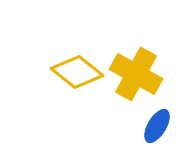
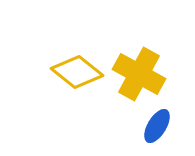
yellow cross: moved 3 px right
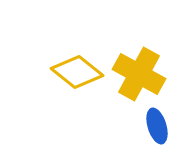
blue ellipse: rotated 48 degrees counterclockwise
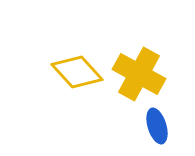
yellow diamond: rotated 9 degrees clockwise
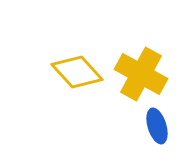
yellow cross: moved 2 px right
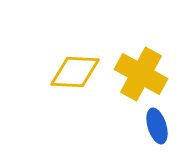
yellow diamond: moved 2 px left; rotated 45 degrees counterclockwise
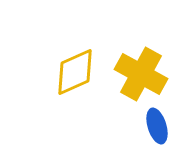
yellow diamond: rotated 27 degrees counterclockwise
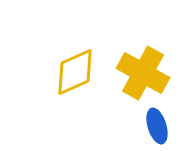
yellow cross: moved 2 px right, 1 px up
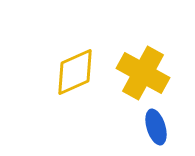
blue ellipse: moved 1 px left, 1 px down
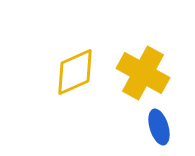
blue ellipse: moved 3 px right
